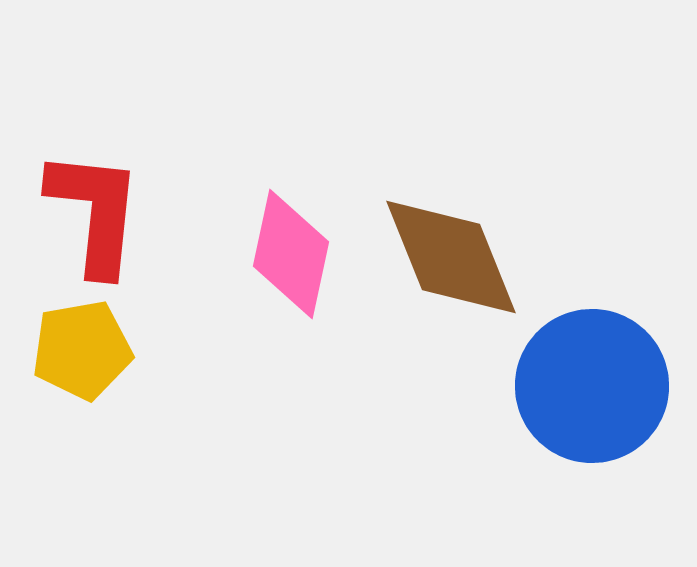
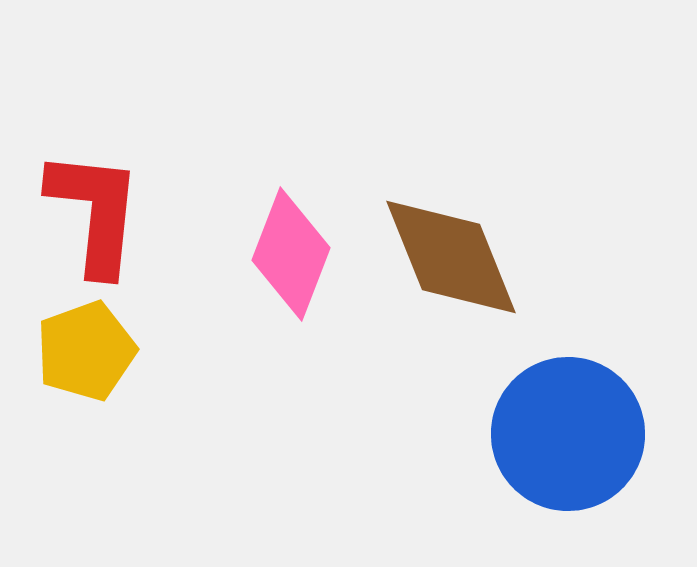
pink diamond: rotated 9 degrees clockwise
yellow pentagon: moved 4 px right, 1 px down; rotated 10 degrees counterclockwise
blue circle: moved 24 px left, 48 px down
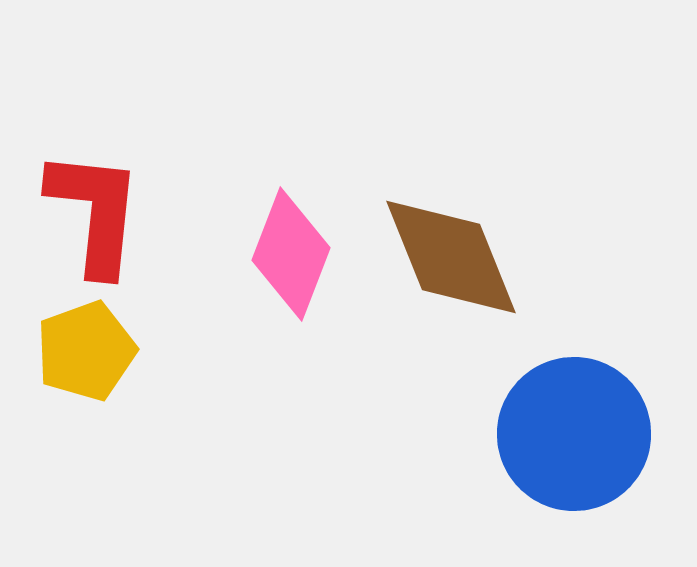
blue circle: moved 6 px right
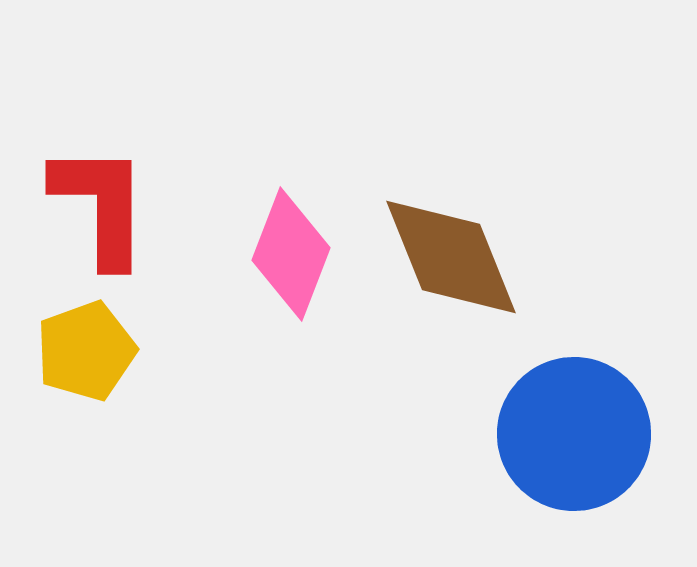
red L-shape: moved 6 px right, 7 px up; rotated 6 degrees counterclockwise
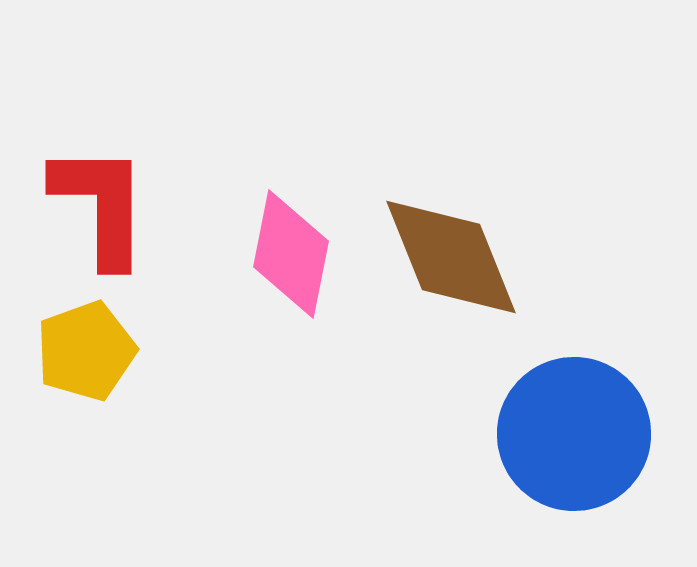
pink diamond: rotated 10 degrees counterclockwise
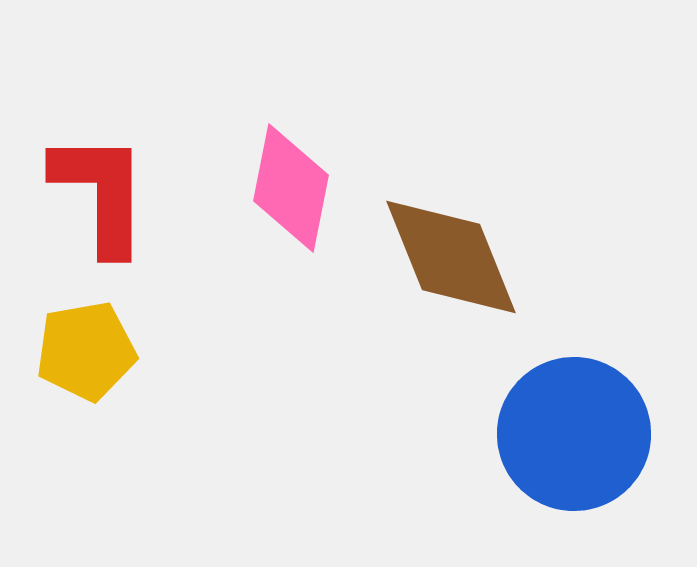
red L-shape: moved 12 px up
pink diamond: moved 66 px up
yellow pentagon: rotated 10 degrees clockwise
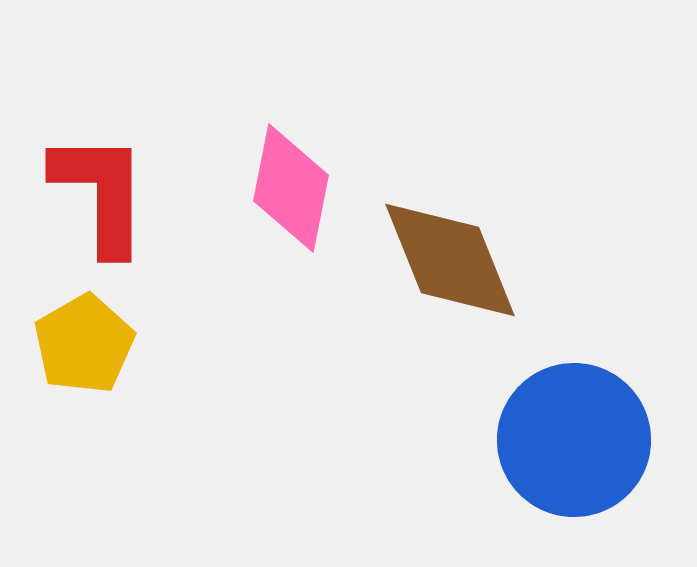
brown diamond: moved 1 px left, 3 px down
yellow pentagon: moved 2 px left, 7 px up; rotated 20 degrees counterclockwise
blue circle: moved 6 px down
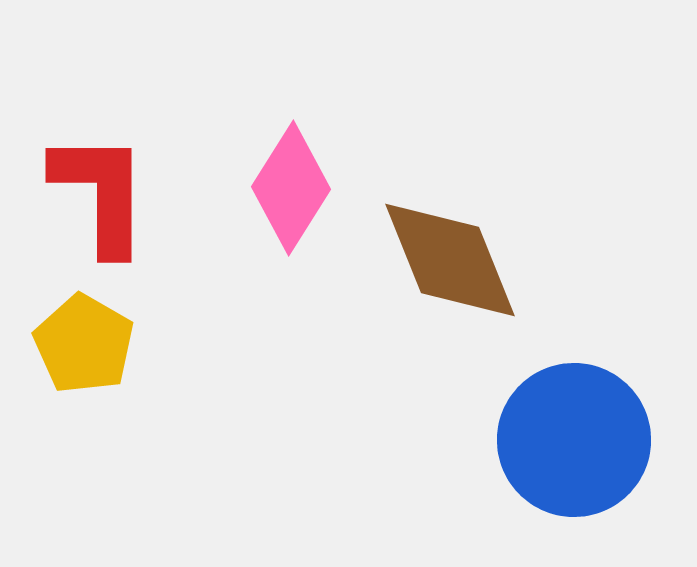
pink diamond: rotated 21 degrees clockwise
yellow pentagon: rotated 12 degrees counterclockwise
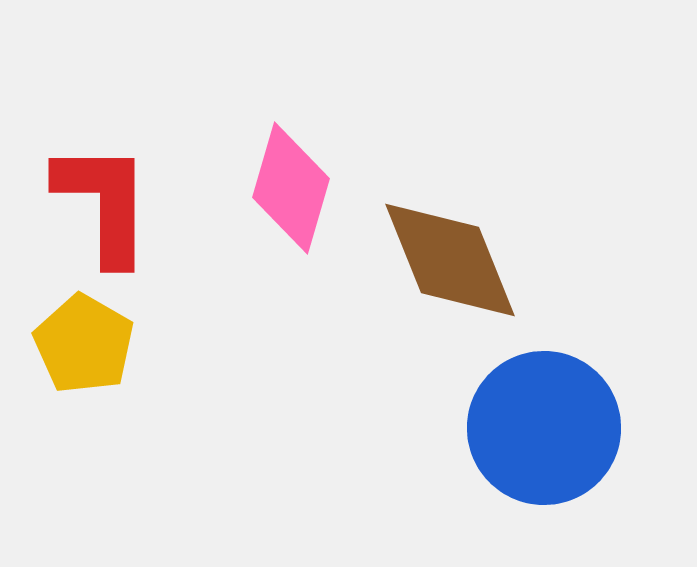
pink diamond: rotated 16 degrees counterclockwise
red L-shape: moved 3 px right, 10 px down
blue circle: moved 30 px left, 12 px up
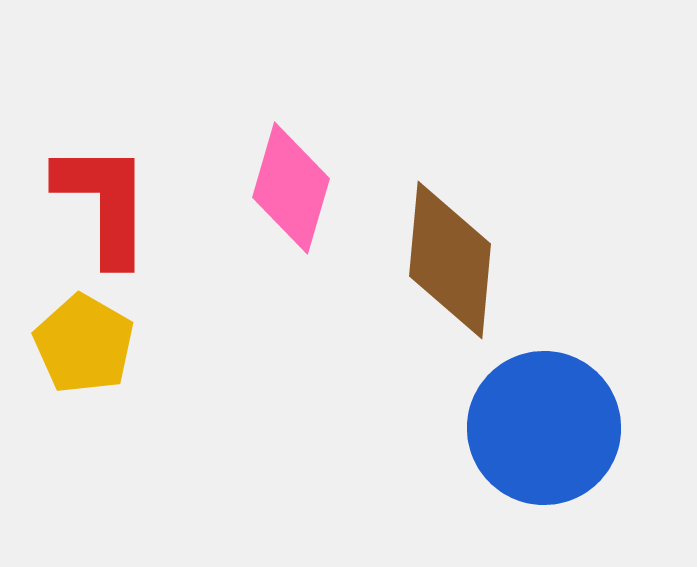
brown diamond: rotated 27 degrees clockwise
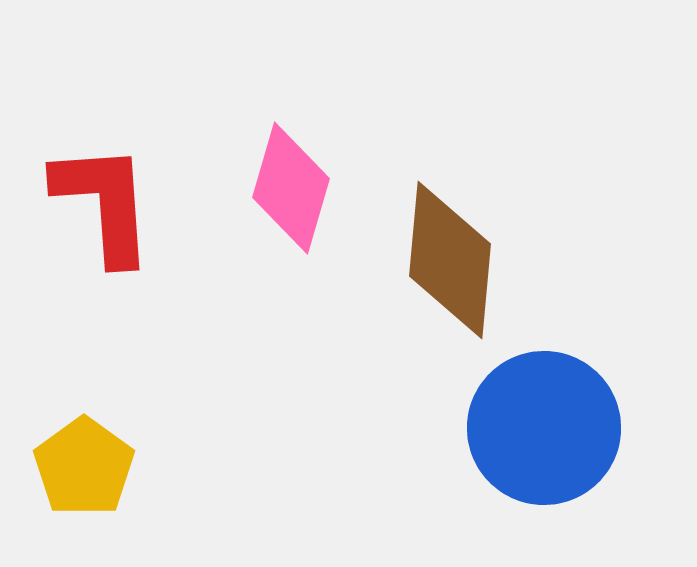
red L-shape: rotated 4 degrees counterclockwise
yellow pentagon: moved 123 px down; rotated 6 degrees clockwise
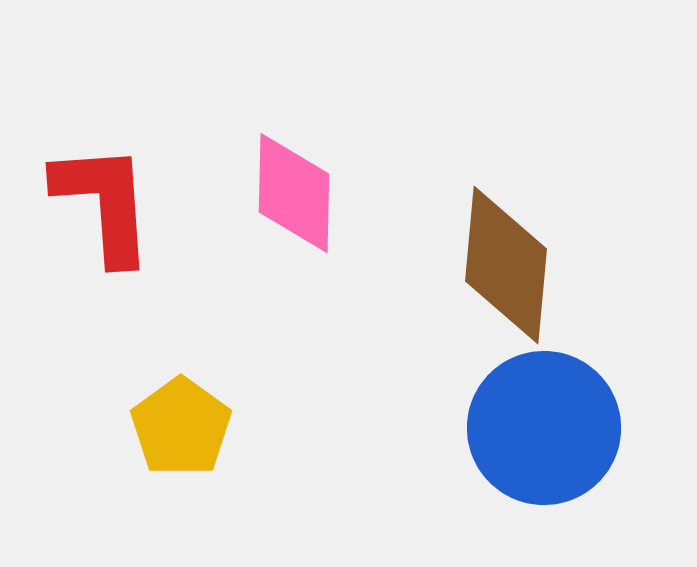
pink diamond: moved 3 px right, 5 px down; rotated 15 degrees counterclockwise
brown diamond: moved 56 px right, 5 px down
yellow pentagon: moved 97 px right, 40 px up
